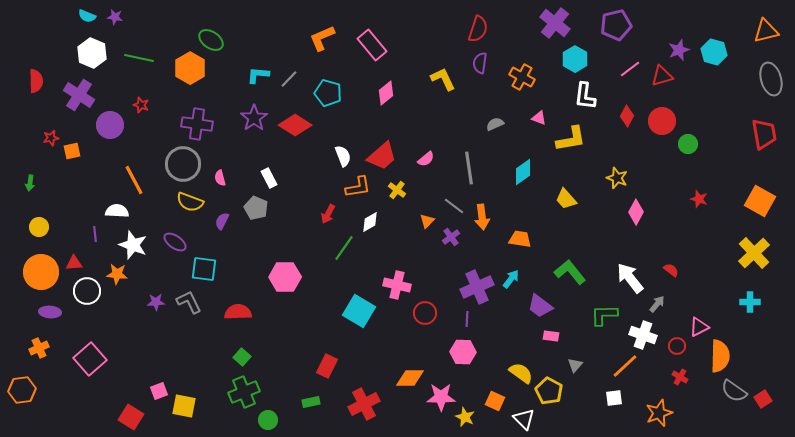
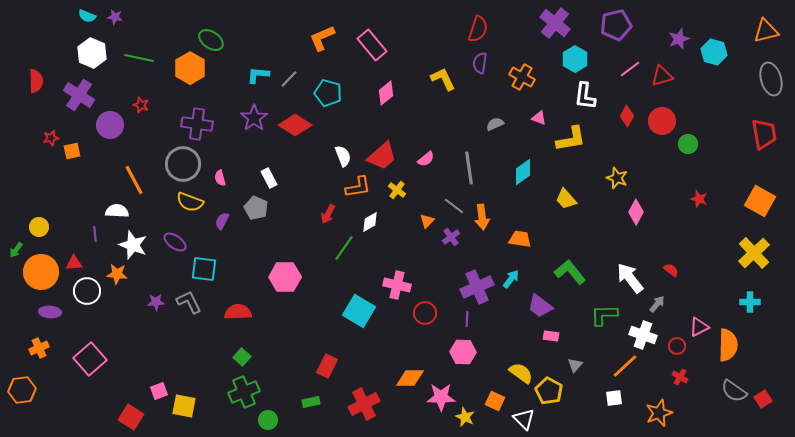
purple star at (679, 50): moved 11 px up
green arrow at (30, 183): moved 14 px left, 67 px down; rotated 28 degrees clockwise
orange semicircle at (720, 356): moved 8 px right, 11 px up
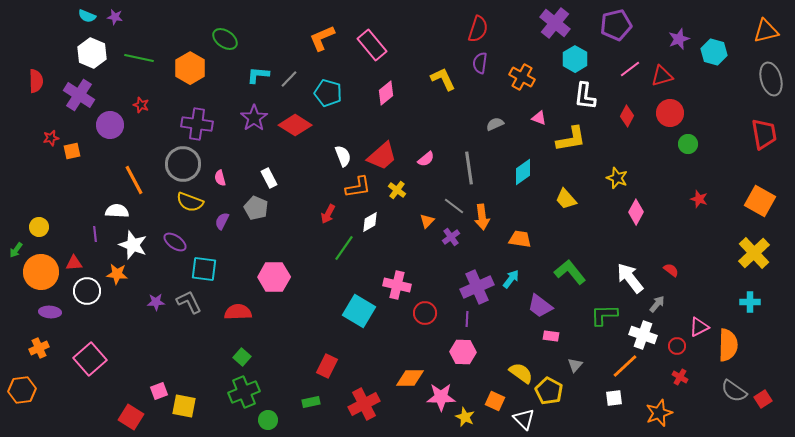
green ellipse at (211, 40): moved 14 px right, 1 px up
red circle at (662, 121): moved 8 px right, 8 px up
pink hexagon at (285, 277): moved 11 px left
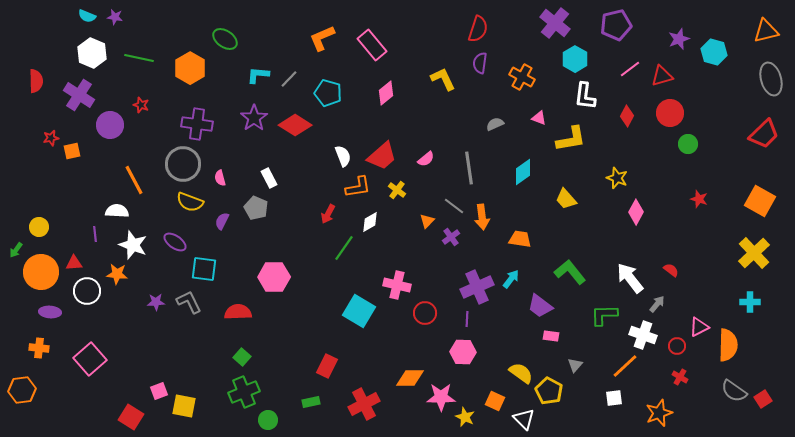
red trapezoid at (764, 134): rotated 56 degrees clockwise
orange cross at (39, 348): rotated 30 degrees clockwise
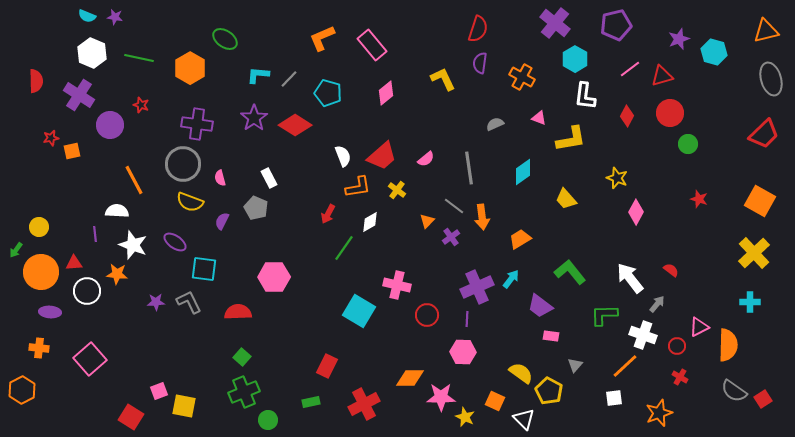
orange trapezoid at (520, 239): rotated 40 degrees counterclockwise
red circle at (425, 313): moved 2 px right, 2 px down
orange hexagon at (22, 390): rotated 20 degrees counterclockwise
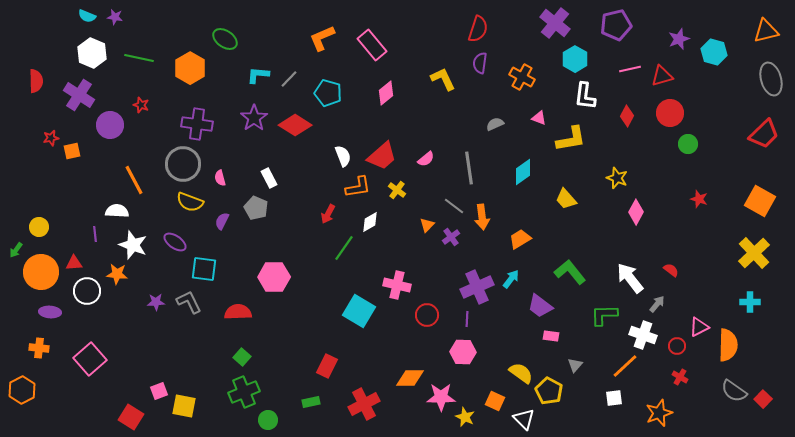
pink line at (630, 69): rotated 25 degrees clockwise
orange triangle at (427, 221): moved 4 px down
red square at (763, 399): rotated 12 degrees counterclockwise
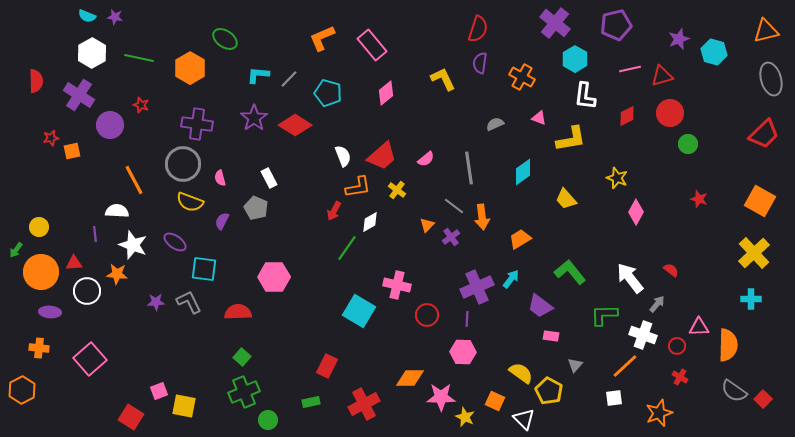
white hexagon at (92, 53): rotated 8 degrees clockwise
red diamond at (627, 116): rotated 35 degrees clockwise
red arrow at (328, 214): moved 6 px right, 3 px up
green line at (344, 248): moved 3 px right
cyan cross at (750, 302): moved 1 px right, 3 px up
pink triangle at (699, 327): rotated 25 degrees clockwise
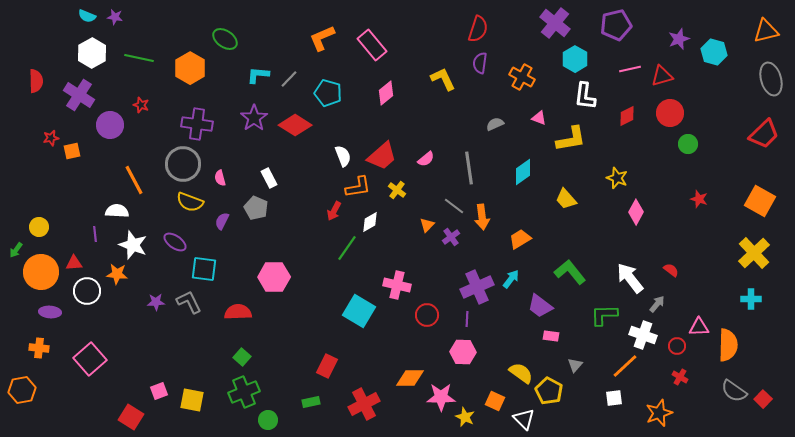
orange hexagon at (22, 390): rotated 16 degrees clockwise
yellow square at (184, 406): moved 8 px right, 6 px up
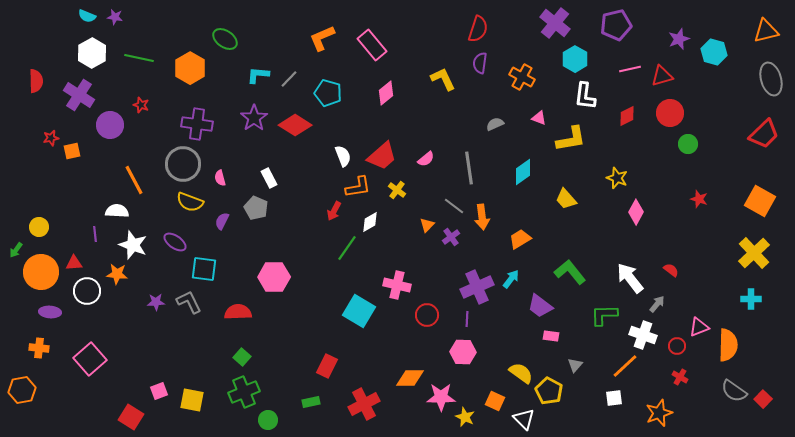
pink triangle at (699, 327): rotated 20 degrees counterclockwise
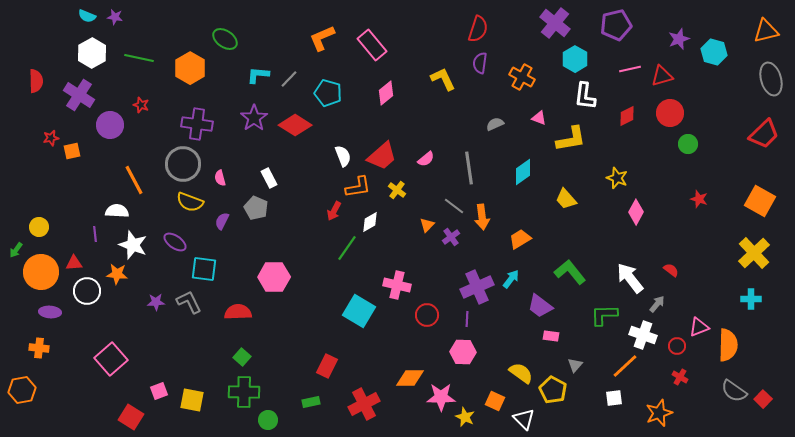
pink square at (90, 359): moved 21 px right
yellow pentagon at (549, 391): moved 4 px right, 1 px up
green cross at (244, 392): rotated 24 degrees clockwise
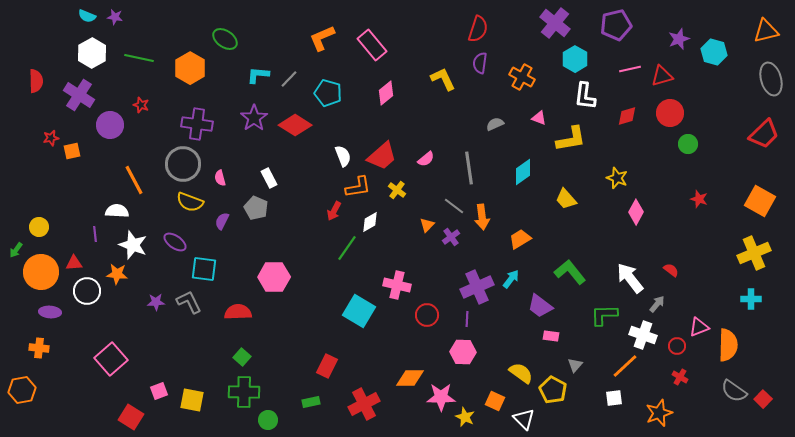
red diamond at (627, 116): rotated 10 degrees clockwise
yellow cross at (754, 253): rotated 20 degrees clockwise
